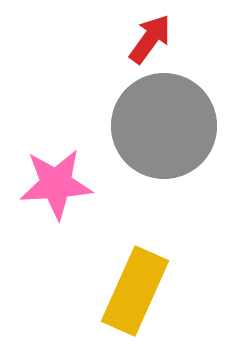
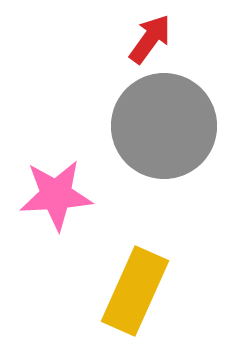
pink star: moved 11 px down
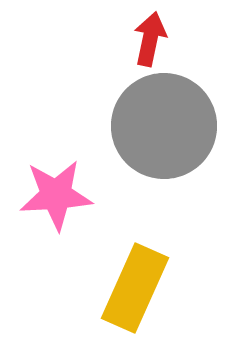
red arrow: rotated 24 degrees counterclockwise
yellow rectangle: moved 3 px up
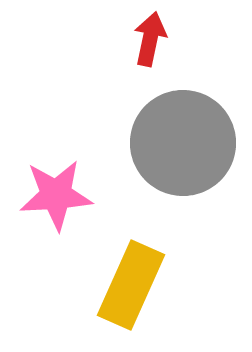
gray circle: moved 19 px right, 17 px down
yellow rectangle: moved 4 px left, 3 px up
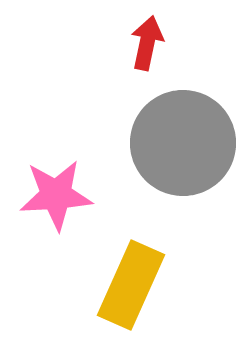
red arrow: moved 3 px left, 4 px down
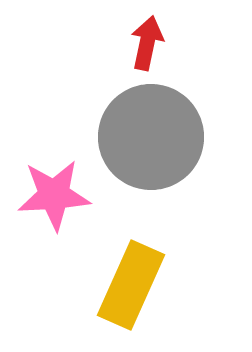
gray circle: moved 32 px left, 6 px up
pink star: moved 2 px left
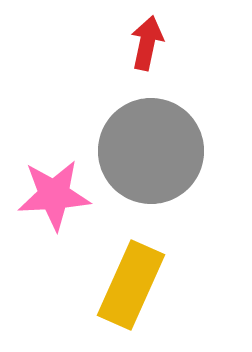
gray circle: moved 14 px down
